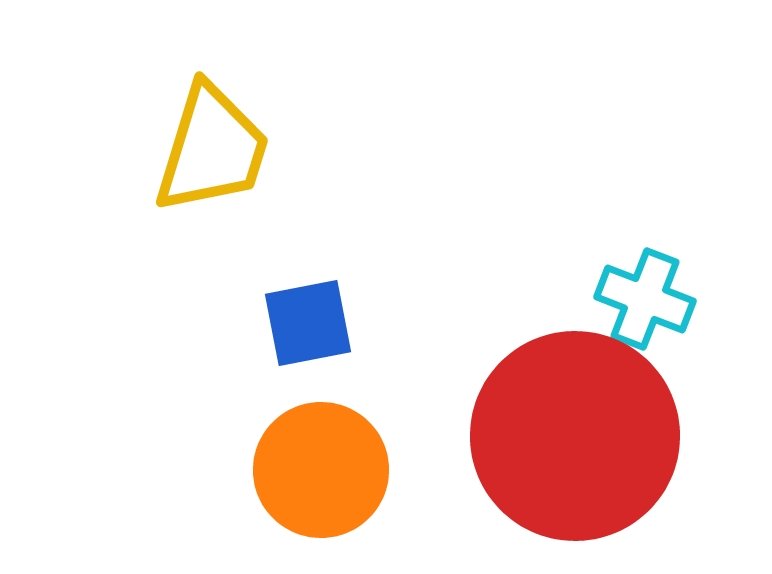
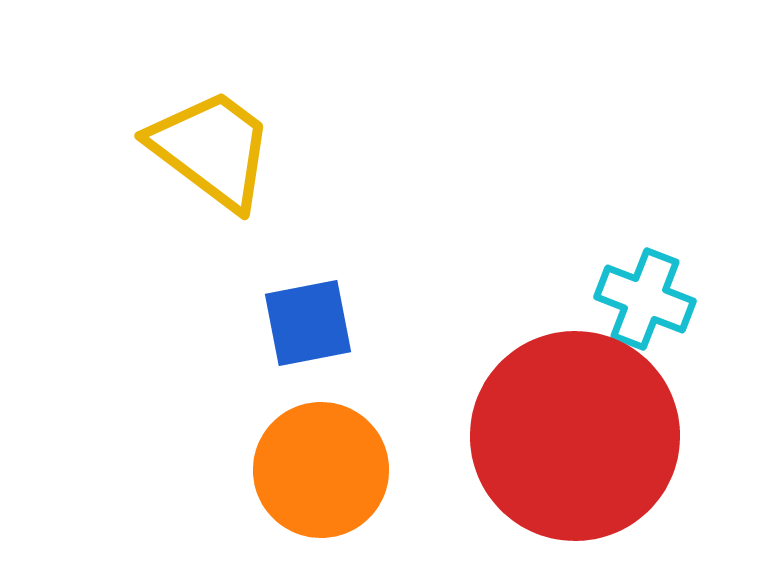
yellow trapezoid: rotated 70 degrees counterclockwise
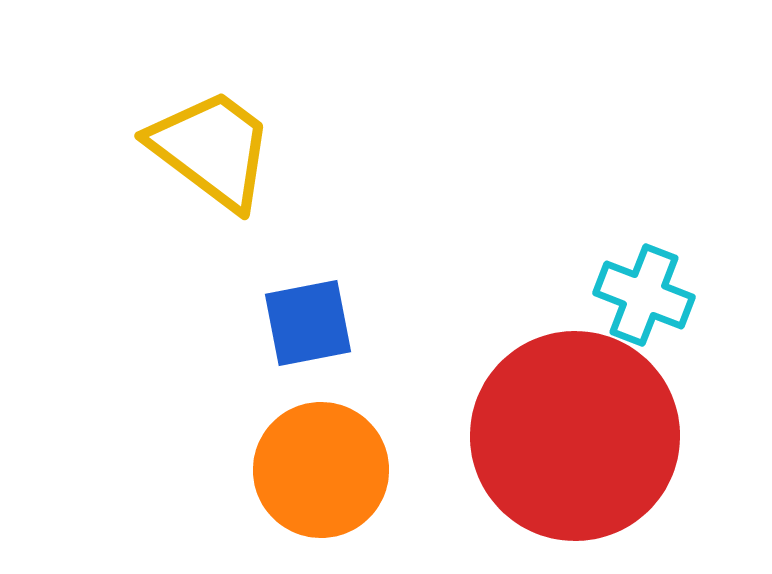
cyan cross: moved 1 px left, 4 px up
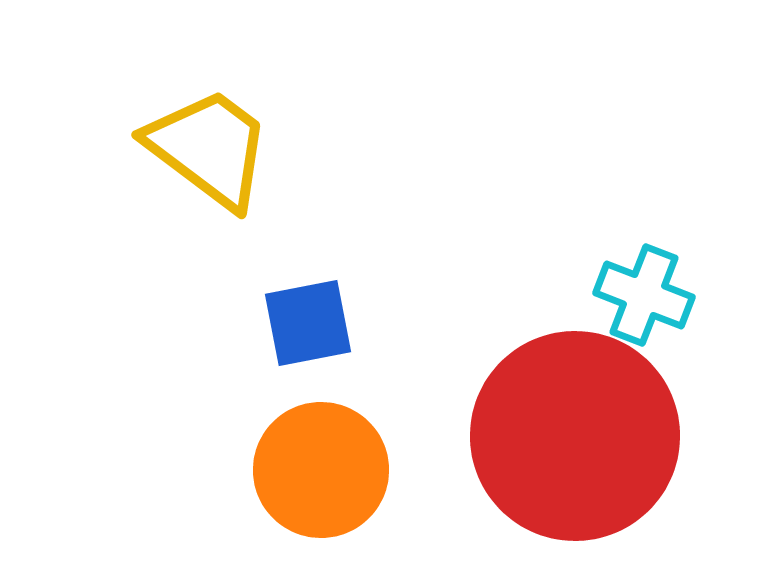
yellow trapezoid: moved 3 px left, 1 px up
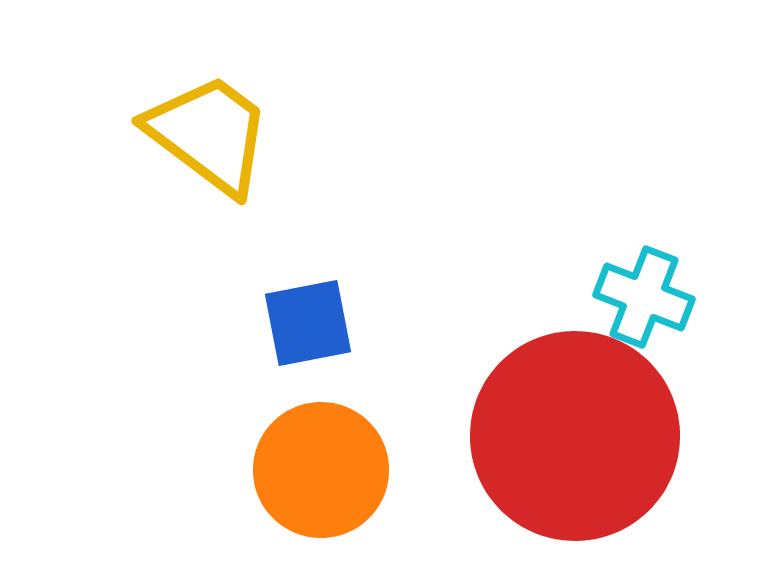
yellow trapezoid: moved 14 px up
cyan cross: moved 2 px down
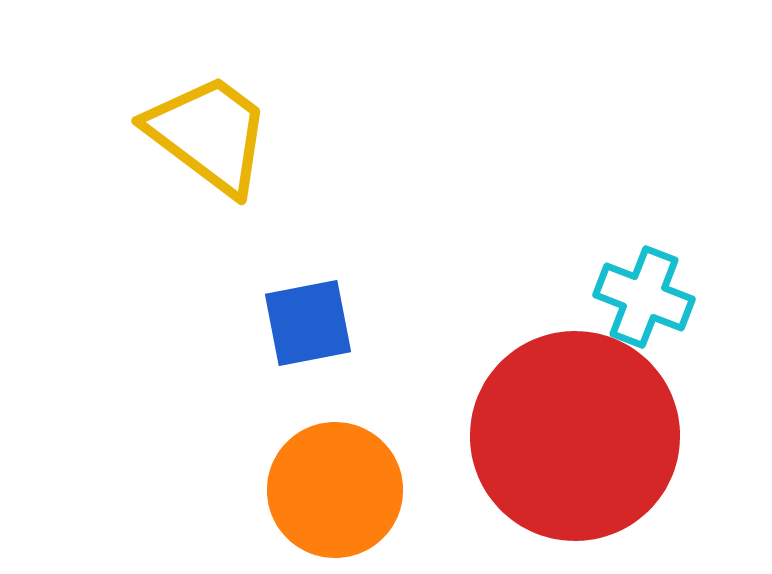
orange circle: moved 14 px right, 20 px down
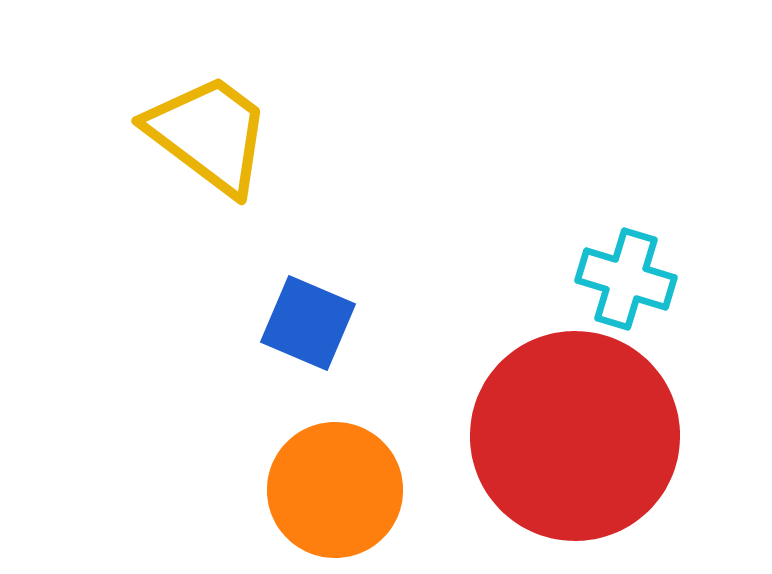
cyan cross: moved 18 px left, 18 px up; rotated 4 degrees counterclockwise
blue square: rotated 34 degrees clockwise
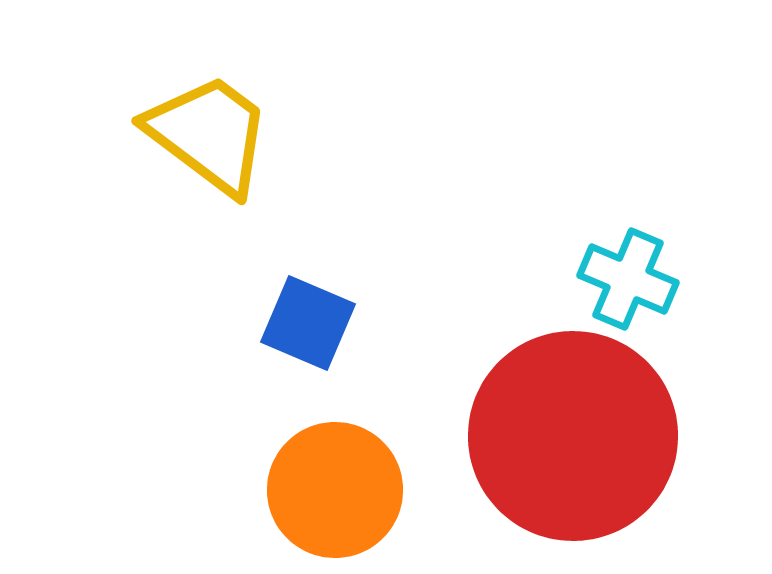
cyan cross: moved 2 px right; rotated 6 degrees clockwise
red circle: moved 2 px left
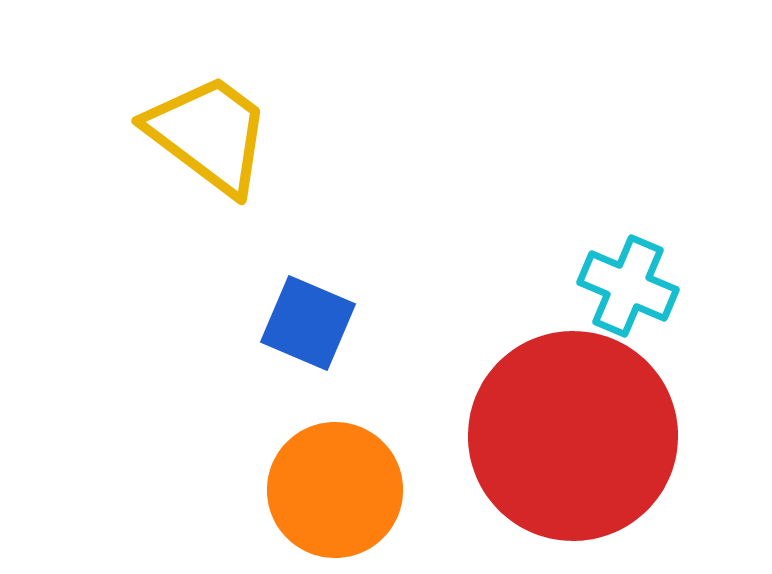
cyan cross: moved 7 px down
